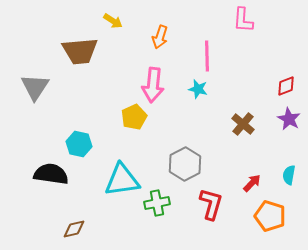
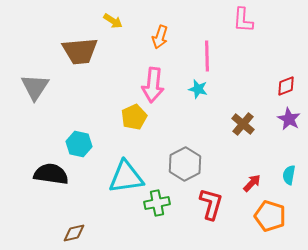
cyan triangle: moved 4 px right, 3 px up
brown diamond: moved 4 px down
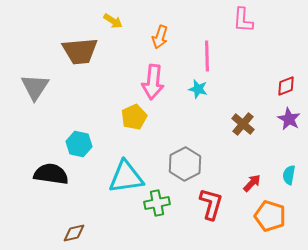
pink arrow: moved 3 px up
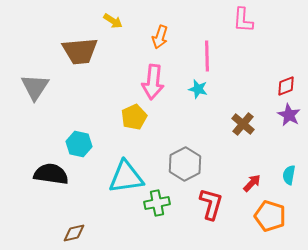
purple star: moved 4 px up
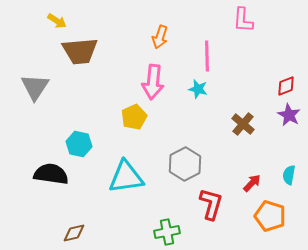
yellow arrow: moved 56 px left
green cross: moved 10 px right, 29 px down
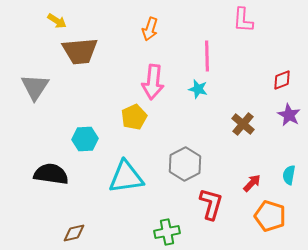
orange arrow: moved 10 px left, 8 px up
red diamond: moved 4 px left, 6 px up
cyan hexagon: moved 6 px right, 5 px up; rotated 15 degrees counterclockwise
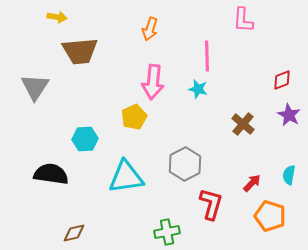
yellow arrow: moved 4 px up; rotated 24 degrees counterclockwise
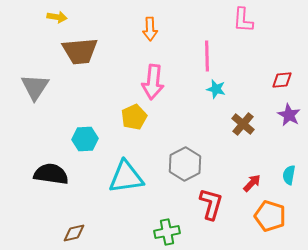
orange arrow: rotated 20 degrees counterclockwise
red diamond: rotated 15 degrees clockwise
cyan star: moved 18 px right
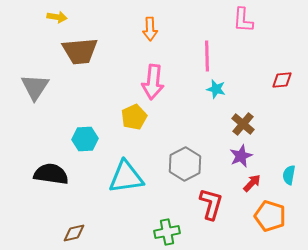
purple star: moved 48 px left, 41 px down; rotated 20 degrees clockwise
